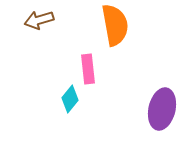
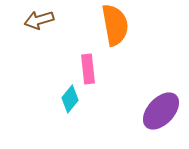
purple ellipse: moved 1 px left, 2 px down; rotated 30 degrees clockwise
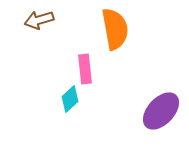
orange semicircle: moved 4 px down
pink rectangle: moved 3 px left
cyan diamond: rotated 8 degrees clockwise
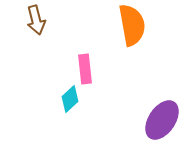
brown arrow: moved 3 px left; rotated 88 degrees counterclockwise
orange semicircle: moved 17 px right, 4 px up
purple ellipse: moved 1 px right, 9 px down; rotated 9 degrees counterclockwise
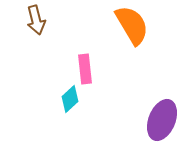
orange semicircle: rotated 21 degrees counterclockwise
purple ellipse: rotated 12 degrees counterclockwise
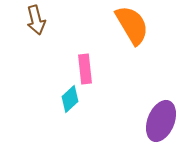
purple ellipse: moved 1 px left, 1 px down
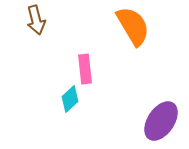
orange semicircle: moved 1 px right, 1 px down
purple ellipse: rotated 12 degrees clockwise
